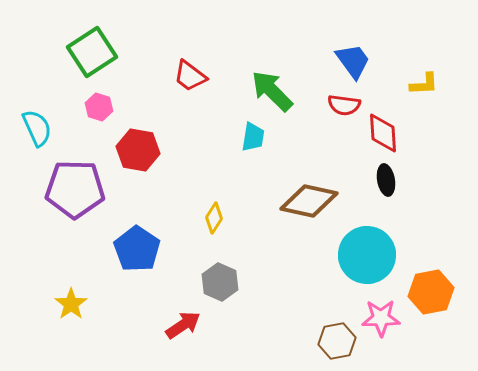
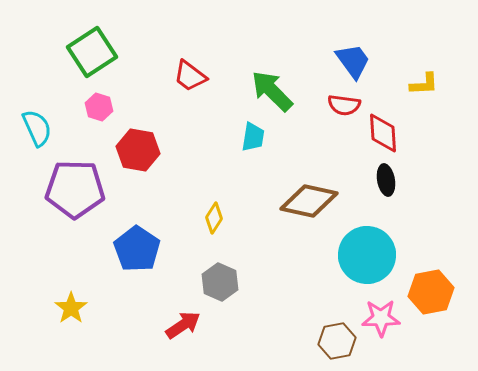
yellow star: moved 4 px down
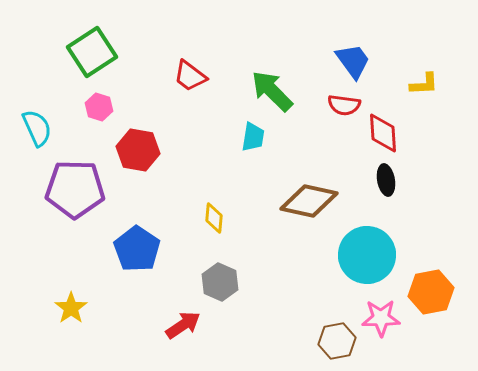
yellow diamond: rotated 28 degrees counterclockwise
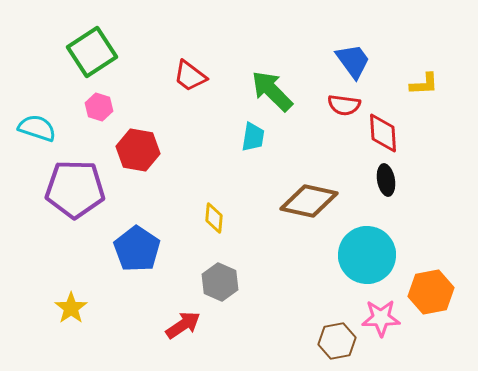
cyan semicircle: rotated 48 degrees counterclockwise
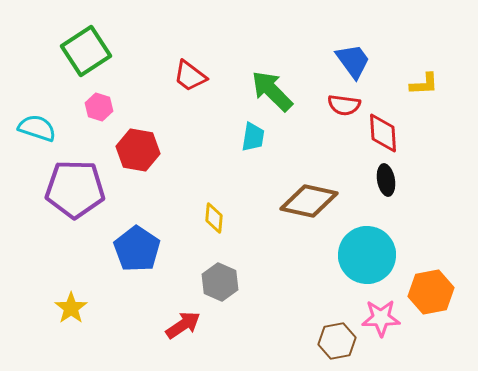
green square: moved 6 px left, 1 px up
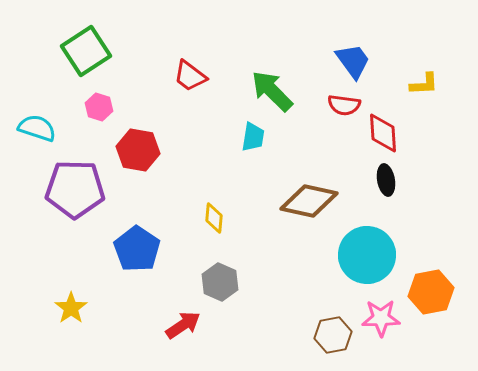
brown hexagon: moved 4 px left, 6 px up
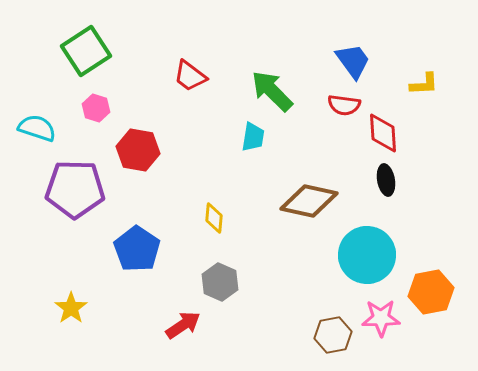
pink hexagon: moved 3 px left, 1 px down
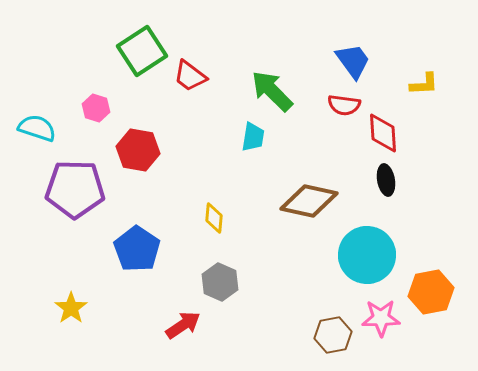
green square: moved 56 px right
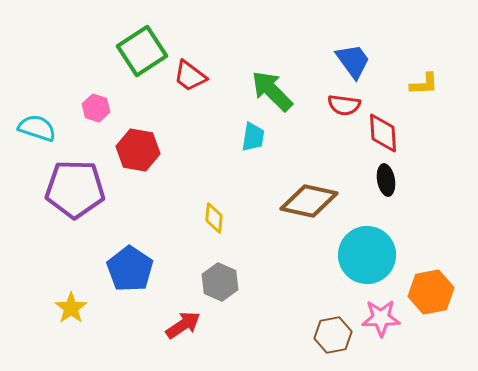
blue pentagon: moved 7 px left, 20 px down
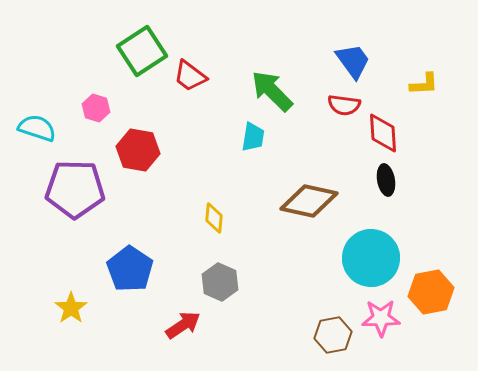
cyan circle: moved 4 px right, 3 px down
